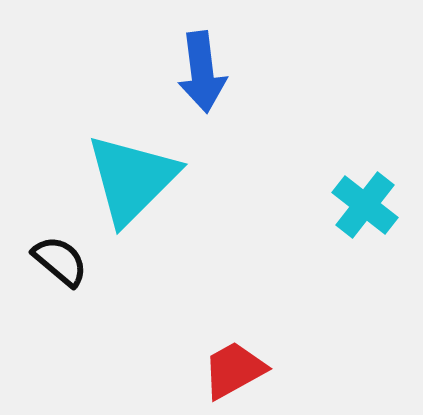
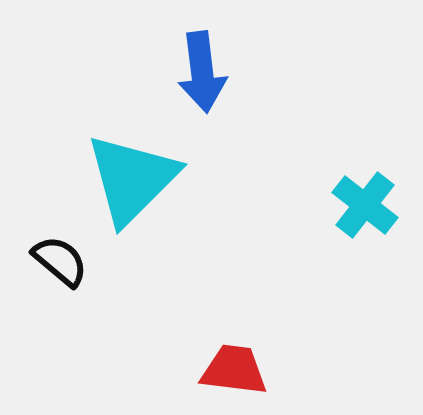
red trapezoid: rotated 36 degrees clockwise
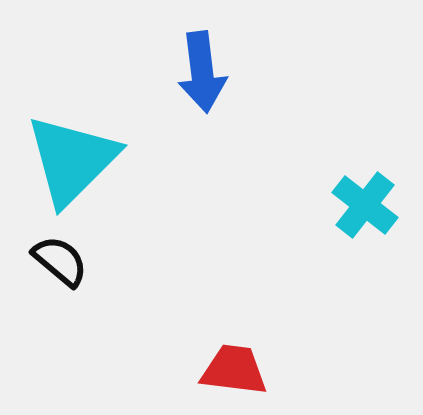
cyan triangle: moved 60 px left, 19 px up
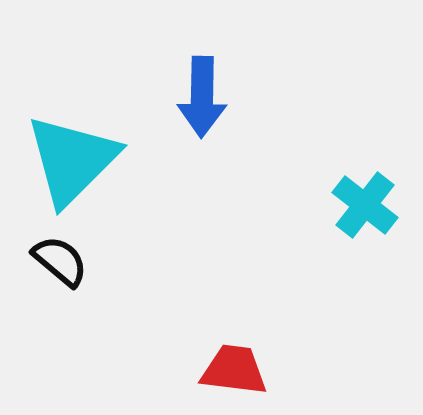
blue arrow: moved 25 px down; rotated 8 degrees clockwise
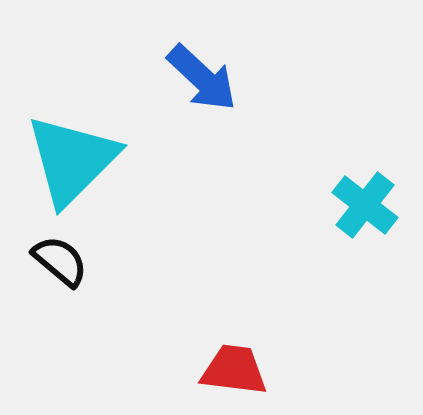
blue arrow: moved 19 px up; rotated 48 degrees counterclockwise
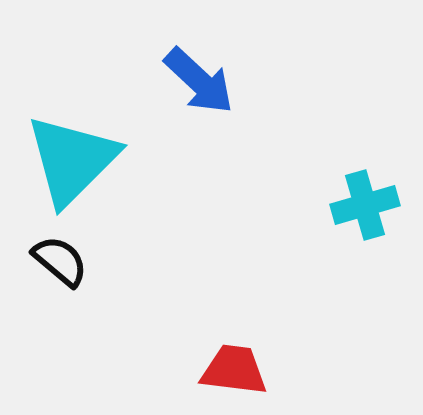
blue arrow: moved 3 px left, 3 px down
cyan cross: rotated 36 degrees clockwise
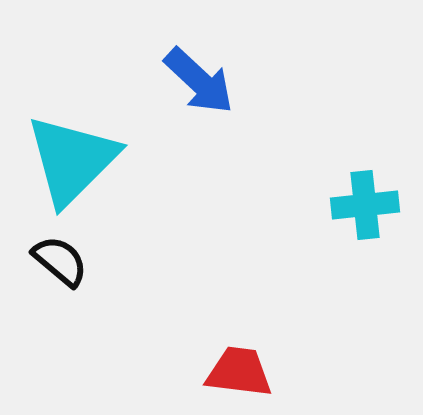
cyan cross: rotated 10 degrees clockwise
red trapezoid: moved 5 px right, 2 px down
